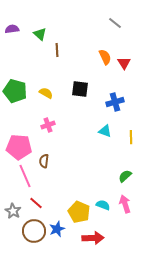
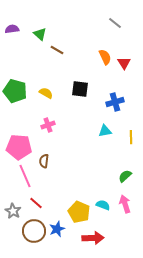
brown line: rotated 56 degrees counterclockwise
cyan triangle: rotated 32 degrees counterclockwise
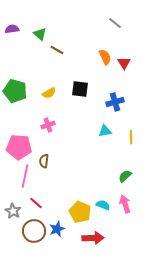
yellow semicircle: moved 3 px right; rotated 120 degrees clockwise
pink line: rotated 35 degrees clockwise
yellow pentagon: moved 1 px right
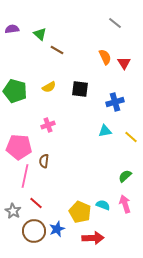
yellow semicircle: moved 6 px up
yellow line: rotated 48 degrees counterclockwise
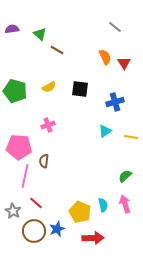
gray line: moved 4 px down
cyan triangle: rotated 24 degrees counterclockwise
yellow line: rotated 32 degrees counterclockwise
cyan semicircle: rotated 56 degrees clockwise
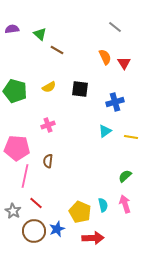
pink pentagon: moved 2 px left, 1 px down
brown semicircle: moved 4 px right
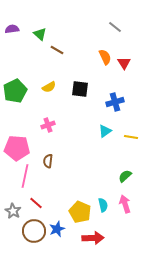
green pentagon: rotated 30 degrees clockwise
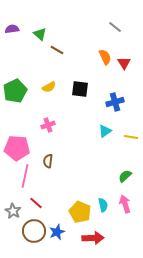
blue star: moved 3 px down
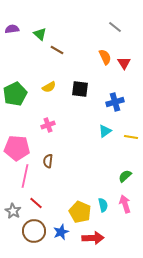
green pentagon: moved 3 px down
blue star: moved 4 px right
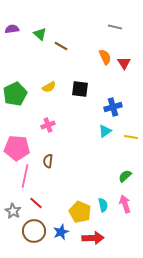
gray line: rotated 24 degrees counterclockwise
brown line: moved 4 px right, 4 px up
blue cross: moved 2 px left, 5 px down
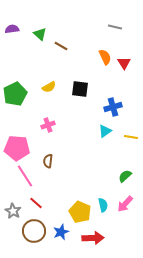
pink line: rotated 45 degrees counterclockwise
pink arrow: rotated 120 degrees counterclockwise
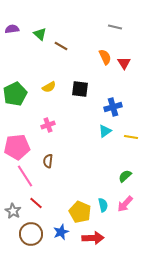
pink pentagon: moved 1 px up; rotated 10 degrees counterclockwise
brown circle: moved 3 px left, 3 px down
